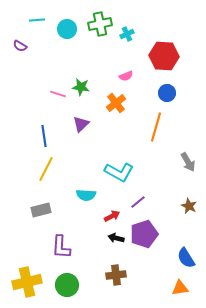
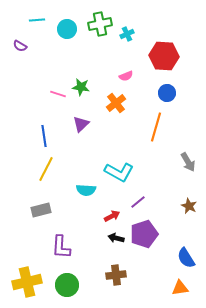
cyan semicircle: moved 5 px up
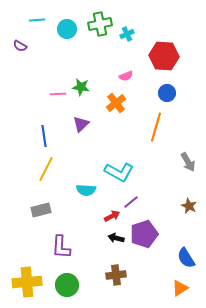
pink line: rotated 21 degrees counterclockwise
purple line: moved 7 px left
yellow cross: rotated 8 degrees clockwise
orange triangle: rotated 24 degrees counterclockwise
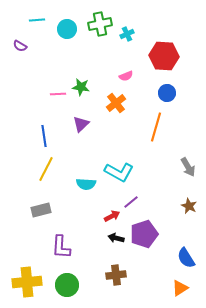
gray arrow: moved 5 px down
cyan semicircle: moved 6 px up
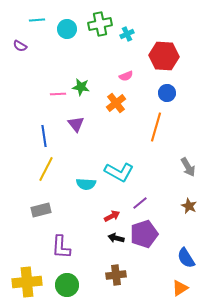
purple triangle: moved 5 px left; rotated 24 degrees counterclockwise
purple line: moved 9 px right, 1 px down
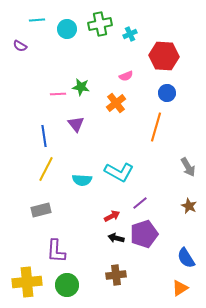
cyan cross: moved 3 px right
cyan semicircle: moved 4 px left, 4 px up
purple L-shape: moved 5 px left, 4 px down
